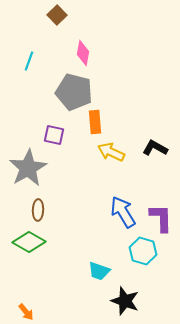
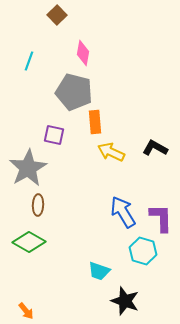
brown ellipse: moved 5 px up
orange arrow: moved 1 px up
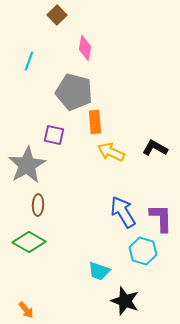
pink diamond: moved 2 px right, 5 px up
gray star: moved 1 px left, 3 px up
orange arrow: moved 1 px up
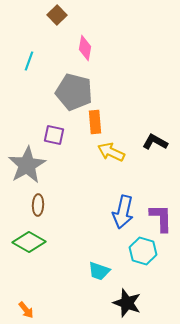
black L-shape: moved 6 px up
blue arrow: rotated 136 degrees counterclockwise
black star: moved 2 px right, 2 px down
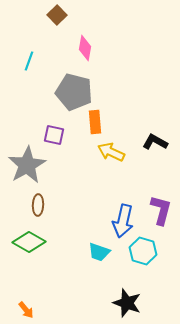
blue arrow: moved 9 px down
purple L-shape: moved 8 px up; rotated 16 degrees clockwise
cyan trapezoid: moved 19 px up
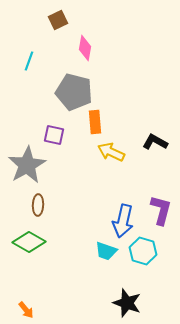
brown square: moved 1 px right, 5 px down; rotated 18 degrees clockwise
cyan trapezoid: moved 7 px right, 1 px up
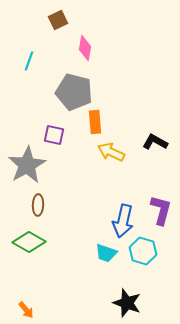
cyan trapezoid: moved 2 px down
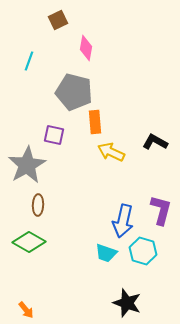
pink diamond: moved 1 px right
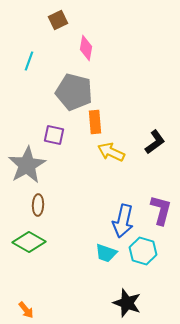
black L-shape: rotated 115 degrees clockwise
